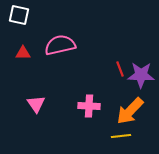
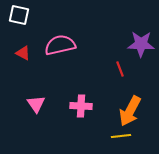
red triangle: rotated 28 degrees clockwise
purple star: moved 31 px up
pink cross: moved 8 px left
orange arrow: rotated 16 degrees counterclockwise
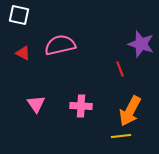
purple star: rotated 16 degrees clockwise
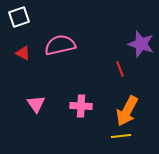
white square: moved 2 px down; rotated 30 degrees counterclockwise
orange arrow: moved 3 px left
